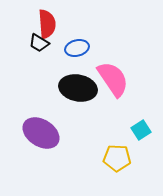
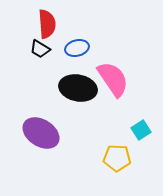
black trapezoid: moved 1 px right, 6 px down
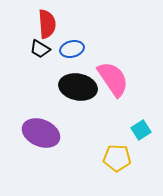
blue ellipse: moved 5 px left, 1 px down
black ellipse: moved 1 px up
purple ellipse: rotated 9 degrees counterclockwise
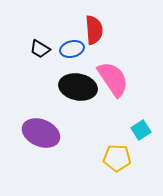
red semicircle: moved 47 px right, 6 px down
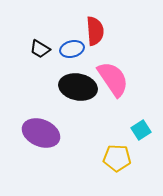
red semicircle: moved 1 px right, 1 px down
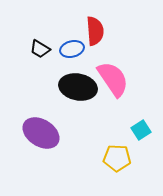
purple ellipse: rotated 9 degrees clockwise
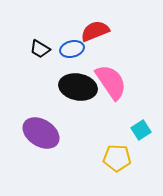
red semicircle: rotated 108 degrees counterclockwise
pink semicircle: moved 2 px left, 3 px down
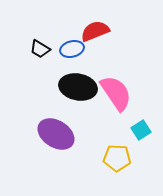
pink semicircle: moved 5 px right, 11 px down
purple ellipse: moved 15 px right, 1 px down
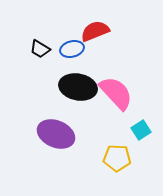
pink semicircle: rotated 9 degrees counterclockwise
purple ellipse: rotated 9 degrees counterclockwise
